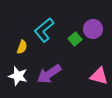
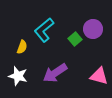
purple arrow: moved 6 px right, 1 px up
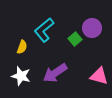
purple circle: moved 1 px left, 1 px up
white star: moved 3 px right
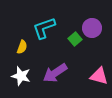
cyan L-shape: moved 2 px up; rotated 20 degrees clockwise
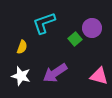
cyan L-shape: moved 5 px up
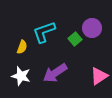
cyan L-shape: moved 9 px down
pink triangle: rotated 48 degrees counterclockwise
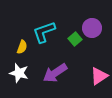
white star: moved 2 px left, 3 px up
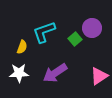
white star: rotated 18 degrees counterclockwise
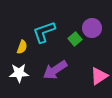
purple arrow: moved 3 px up
